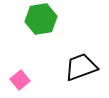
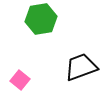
pink square: rotated 12 degrees counterclockwise
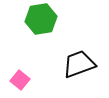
black trapezoid: moved 2 px left, 3 px up
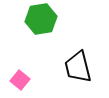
black trapezoid: moved 1 px left, 3 px down; rotated 84 degrees counterclockwise
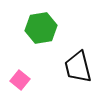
green hexagon: moved 9 px down
